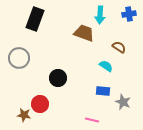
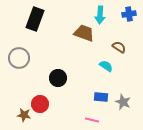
blue rectangle: moved 2 px left, 6 px down
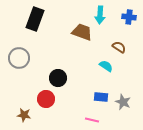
blue cross: moved 3 px down; rotated 16 degrees clockwise
brown trapezoid: moved 2 px left, 1 px up
red circle: moved 6 px right, 5 px up
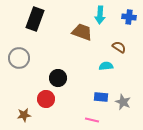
cyan semicircle: rotated 40 degrees counterclockwise
brown star: rotated 16 degrees counterclockwise
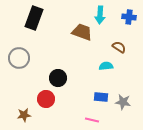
black rectangle: moved 1 px left, 1 px up
gray star: rotated 14 degrees counterclockwise
